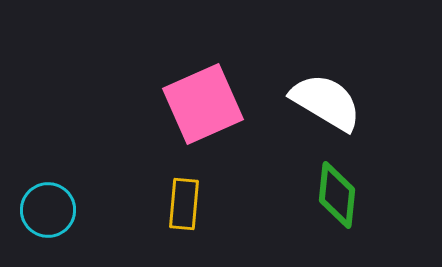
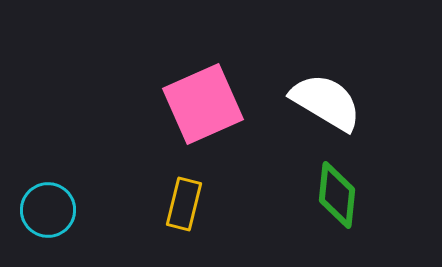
yellow rectangle: rotated 9 degrees clockwise
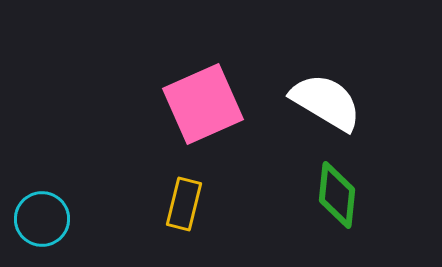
cyan circle: moved 6 px left, 9 px down
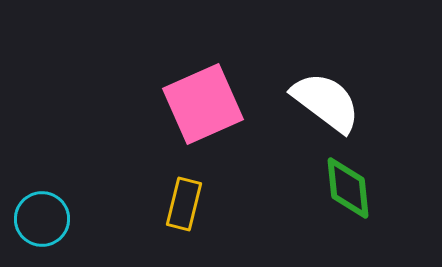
white semicircle: rotated 6 degrees clockwise
green diamond: moved 11 px right, 7 px up; rotated 12 degrees counterclockwise
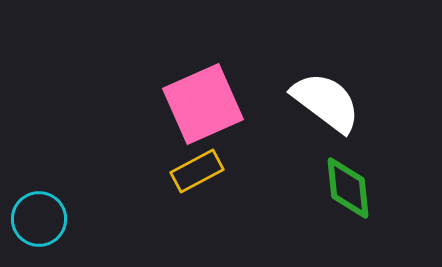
yellow rectangle: moved 13 px right, 33 px up; rotated 48 degrees clockwise
cyan circle: moved 3 px left
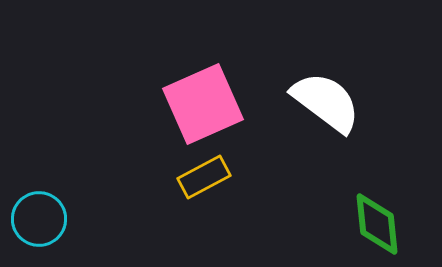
yellow rectangle: moved 7 px right, 6 px down
green diamond: moved 29 px right, 36 px down
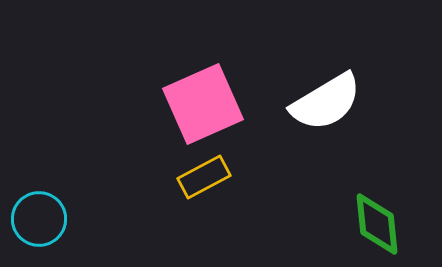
white semicircle: rotated 112 degrees clockwise
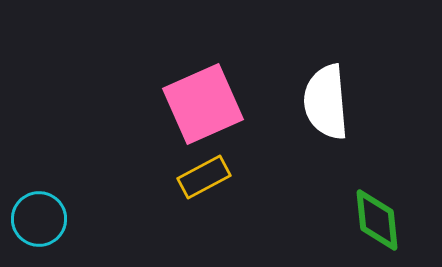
white semicircle: rotated 116 degrees clockwise
green diamond: moved 4 px up
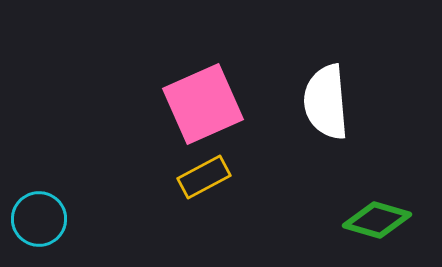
green diamond: rotated 68 degrees counterclockwise
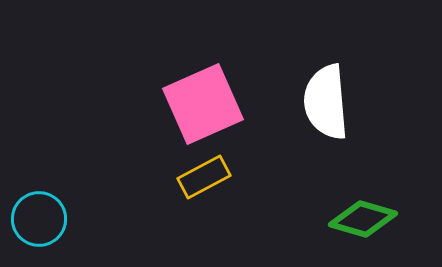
green diamond: moved 14 px left, 1 px up
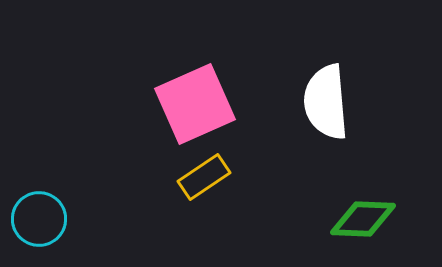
pink square: moved 8 px left
yellow rectangle: rotated 6 degrees counterclockwise
green diamond: rotated 14 degrees counterclockwise
